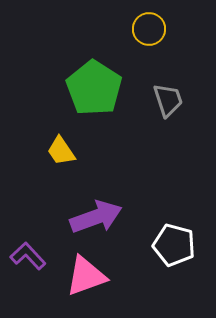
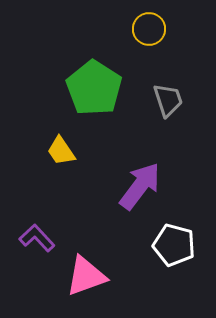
purple arrow: moved 44 px right, 31 px up; rotated 33 degrees counterclockwise
purple L-shape: moved 9 px right, 18 px up
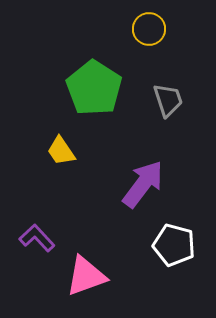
purple arrow: moved 3 px right, 2 px up
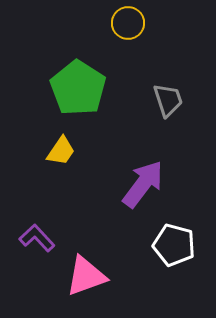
yellow circle: moved 21 px left, 6 px up
green pentagon: moved 16 px left
yellow trapezoid: rotated 112 degrees counterclockwise
